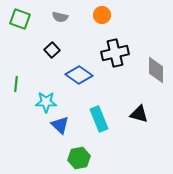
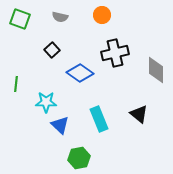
blue diamond: moved 1 px right, 2 px up
black triangle: rotated 24 degrees clockwise
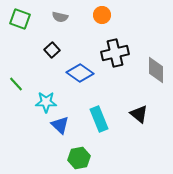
green line: rotated 49 degrees counterclockwise
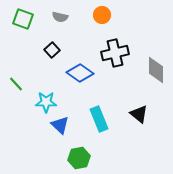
green square: moved 3 px right
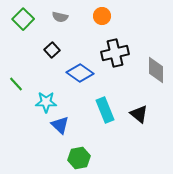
orange circle: moved 1 px down
green square: rotated 25 degrees clockwise
cyan rectangle: moved 6 px right, 9 px up
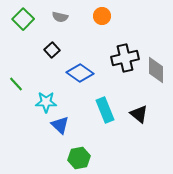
black cross: moved 10 px right, 5 px down
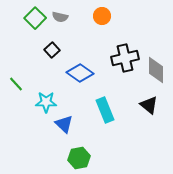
green square: moved 12 px right, 1 px up
black triangle: moved 10 px right, 9 px up
blue triangle: moved 4 px right, 1 px up
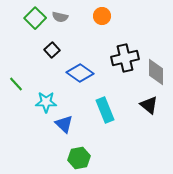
gray diamond: moved 2 px down
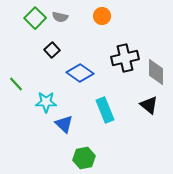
green hexagon: moved 5 px right
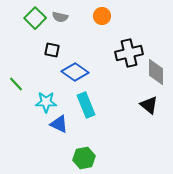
black square: rotated 35 degrees counterclockwise
black cross: moved 4 px right, 5 px up
blue diamond: moved 5 px left, 1 px up
cyan rectangle: moved 19 px left, 5 px up
blue triangle: moved 5 px left; rotated 18 degrees counterclockwise
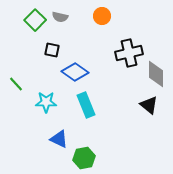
green square: moved 2 px down
gray diamond: moved 2 px down
blue triangle: moved 15 px down
